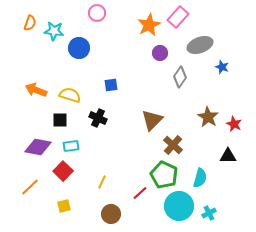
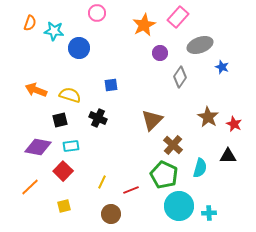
orange star: moved 5 px left
black square: rotated 14 degrees counterclockwise
cyan semicircle: moved 10 px up
red line: moved 9 px left, 3 px up; rotated 21 degrees clockwise
cyan cross: rotated 24 degrees clockwise
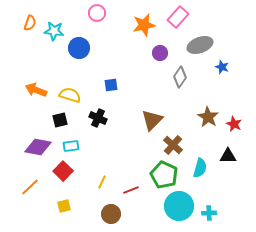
orange star: rotated 15 degrees clockwise
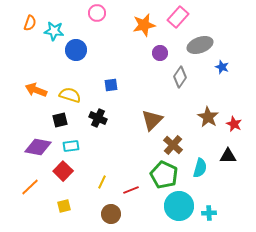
blue circle: moved 3 px left, 2 px down
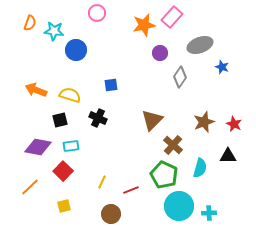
pink rectangle: moved 6 px left
brown star: moved 4 px left, 5 px down; rotated 20 degrees clockwise
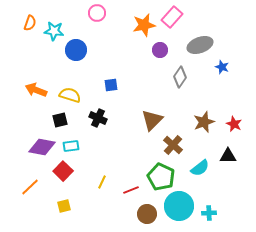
purple circle: moved 3 px up
purple diamond: moved 4 px right
cyan semicircle: rotated 36 degrees clockwise
green pentagon: moved 3 px left, 2 px down
brown circle: moved 36 px right
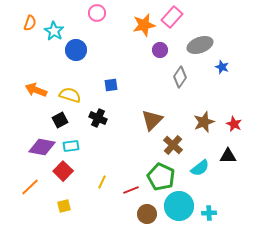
cyan star: rotated 24 degrees clockwise
black square: rotated 14 degrees counterclockwise
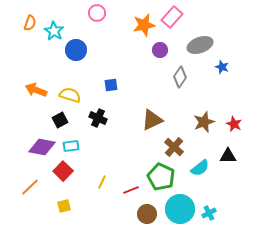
brown triangle: rotated 20 degrees clockwise
brown cross: moved 1 px right, 2 px down
cyan circle: moved 1 px right, 3 px down
cyan cross: rotated 24 degrees counterclockwise
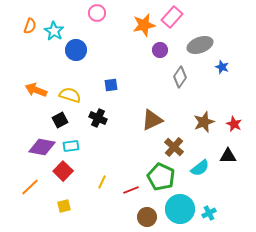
orange semicircle: moved 3 px down
brown circle: moved 3 px down
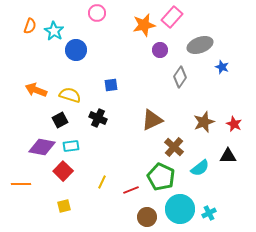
orange line: moved 9 px left, 3 px up; rotated 42 degrees clockwise
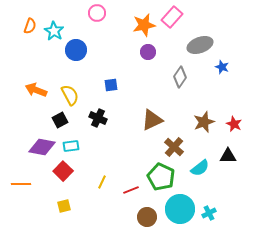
purple circle: moved 12 px left, 2 px down
yellow semicircle: rotated 45 degrees clockwise
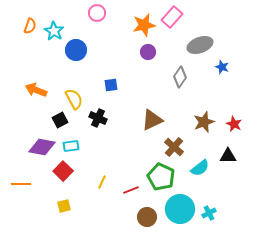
yellow semicircle: moved 4 px right, 4 px down
